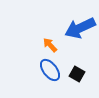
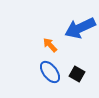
blue ellipse: moved 2 px down
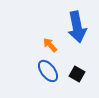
blue arrow: moved 3 px left, 1 px up; rotated 76 degrees counterclockwise
blue ellipse: moved 2 px left, 1 px up
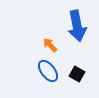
blue arrow: moved 1 px up
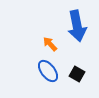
orange arrow: moved 1 px up
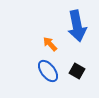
black square: moved 3 px up
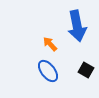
black square: moved 9 px right, 1 px up
